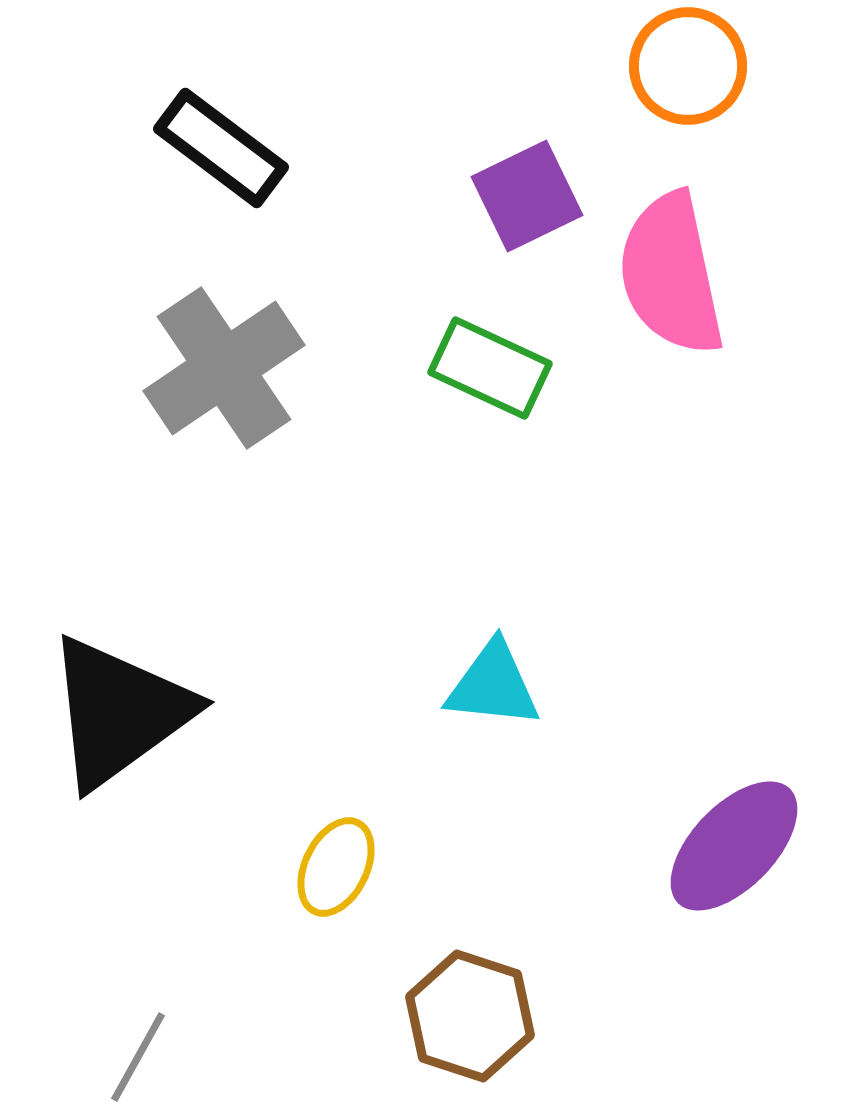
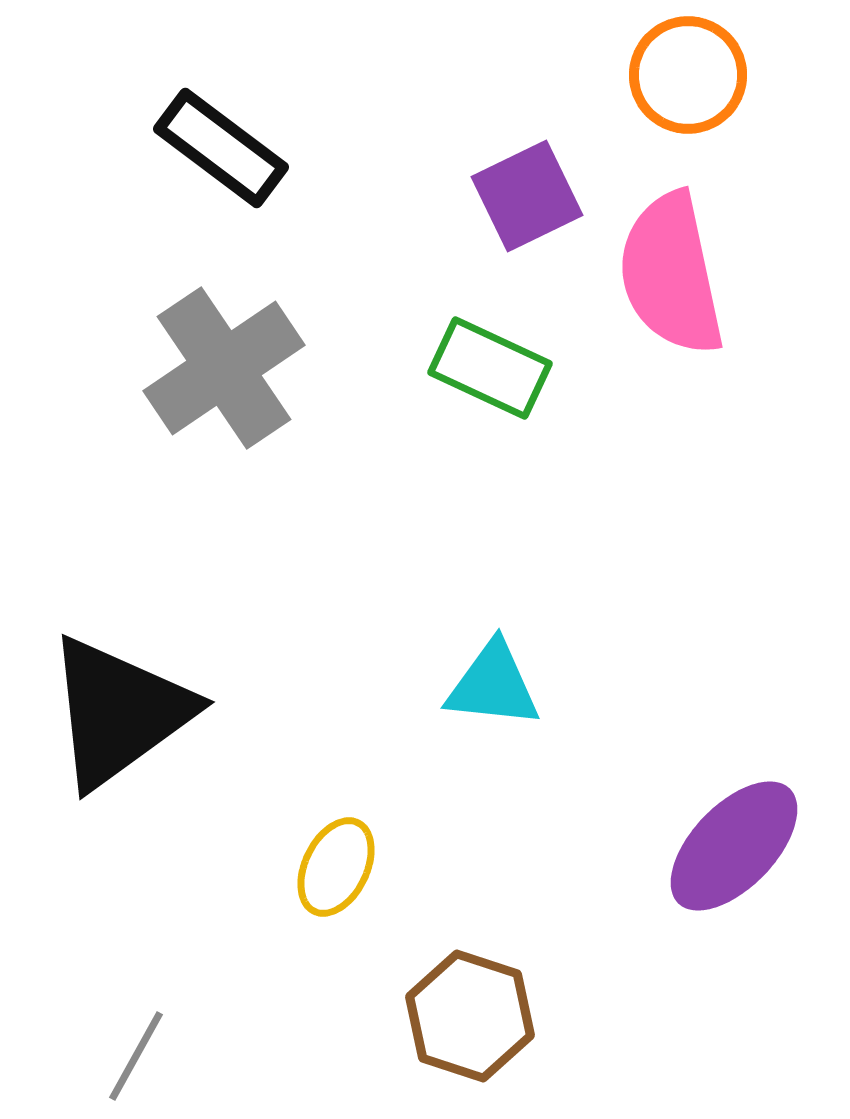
orange circle: moved 9 px down
gray line: moved 2 px left, 1 px up
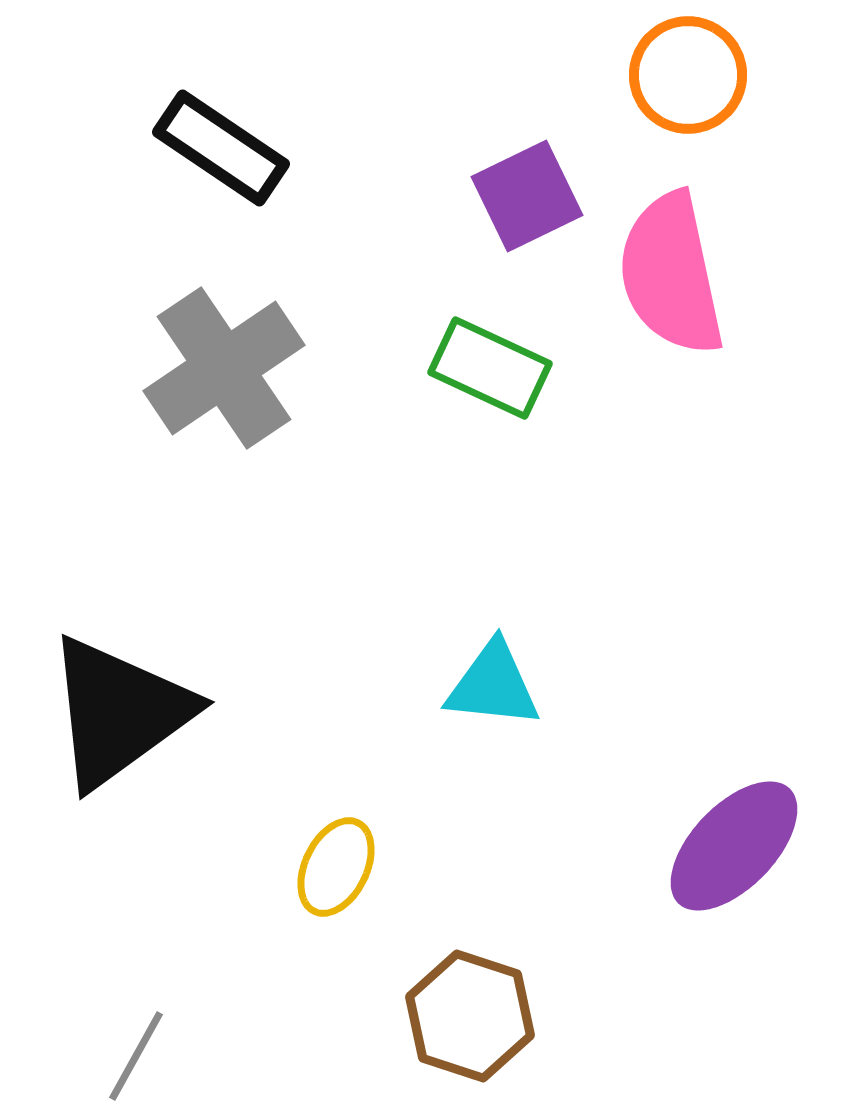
black rectangle: rotated 3 degrees counterclockwise
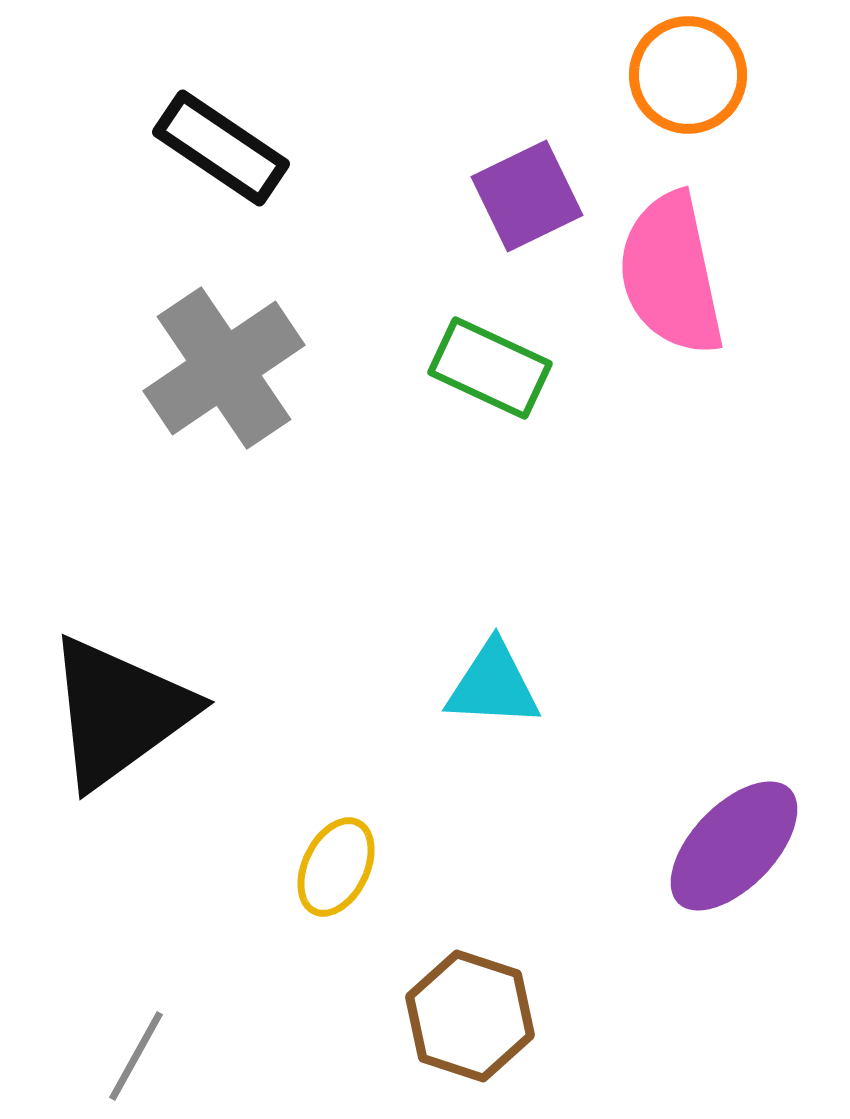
cyan triangle: rotated 3 degrees counterclockwise
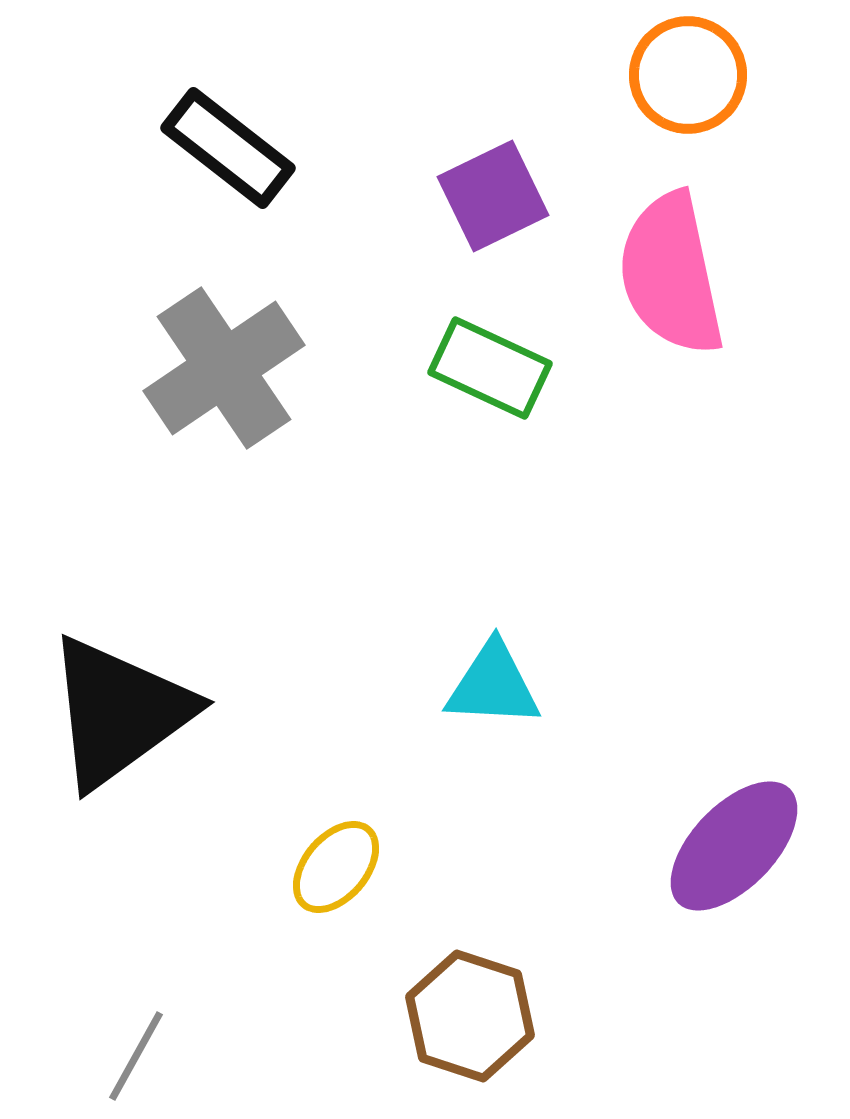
black rectangle: moved 7 px right; rotated 4 degrees clockwise
purple square: moved 34 px left
yellow ellipse: rotated 14 degrees clockwise
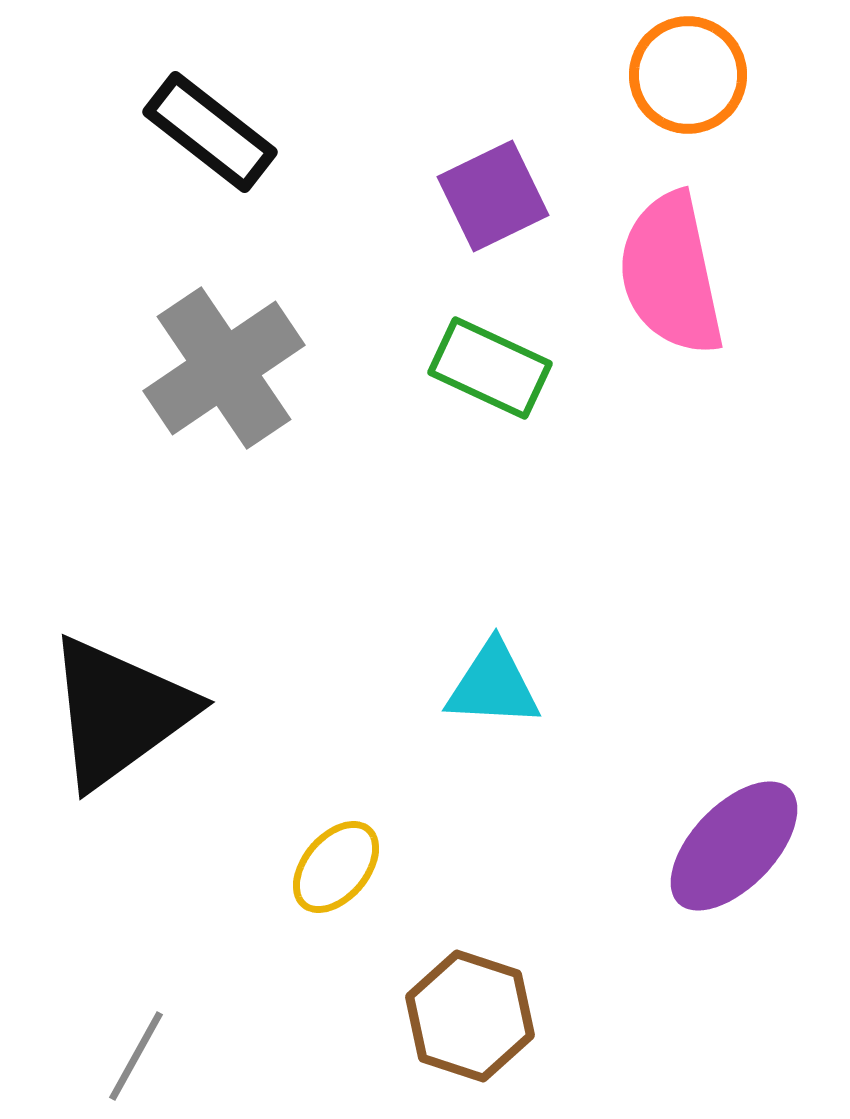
black rectangle: moved 18 px left, 16 px up
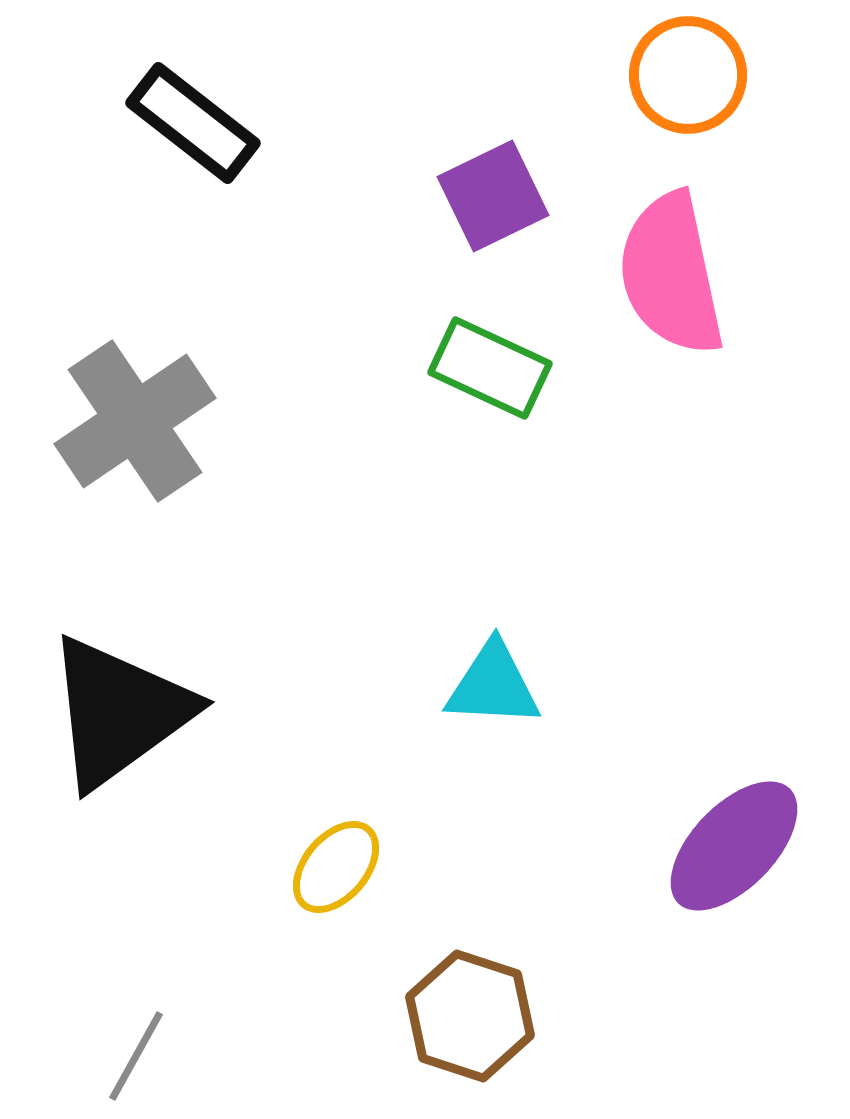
black rectangle: moved 17 px left, 9 px up
gray cross: moved 89 px left, 53 px down
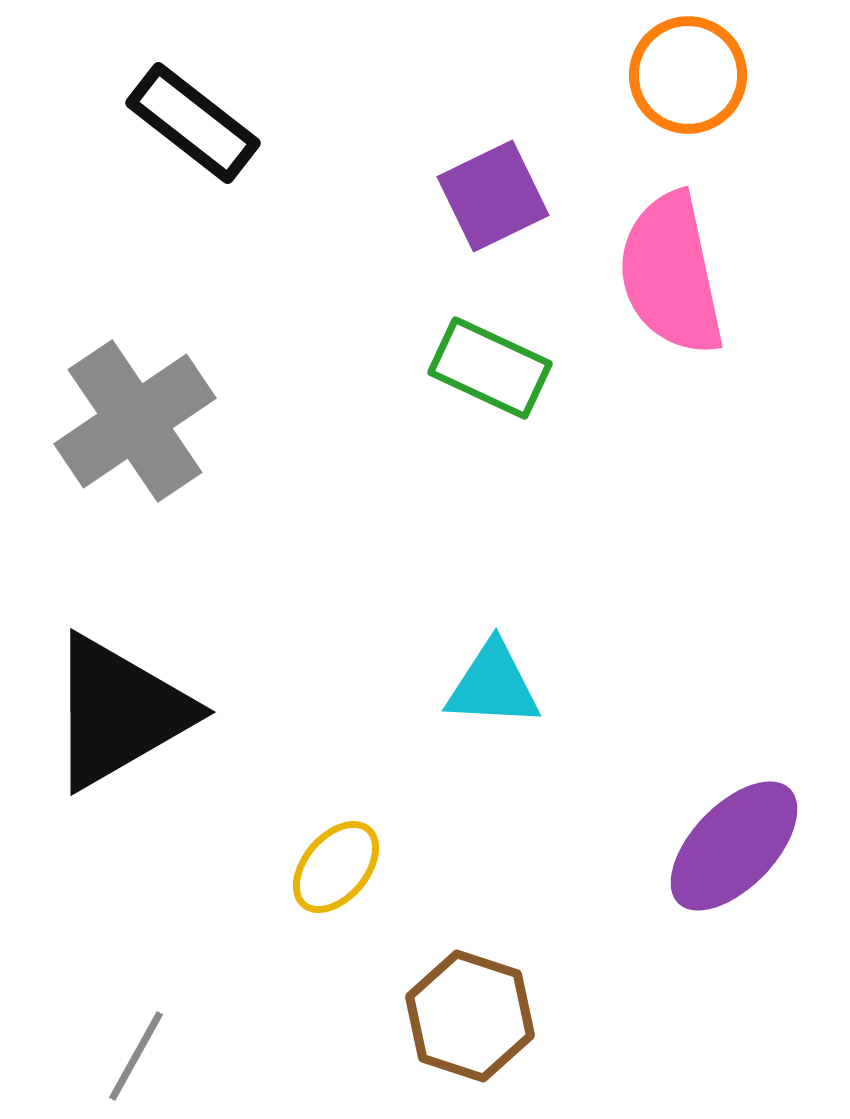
black triangle: rotated 6 degrees clockwise
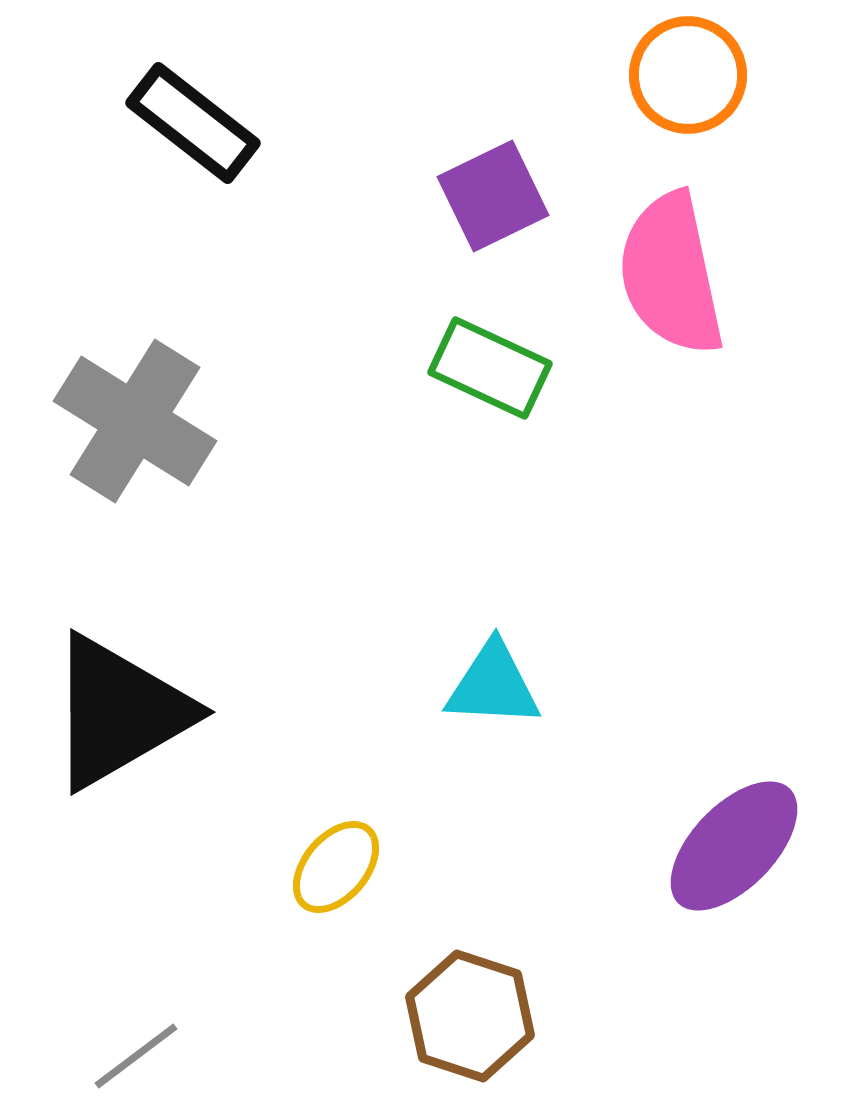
gray cross: rotated 24 degrees counterclockwise
gray line: rotated 24 degrees clockwise
